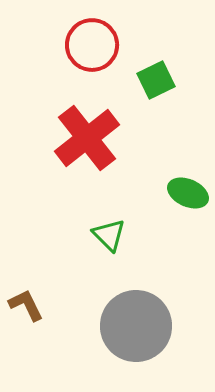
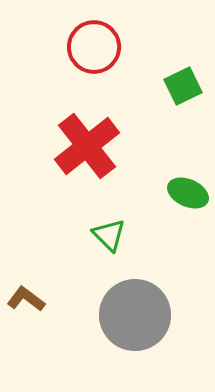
red circle: moved 2 px right, 2 px down
green square: moved 27 px right, 6 px down
red cross: moved 8 px down
brown L-shape: moved 6 px up; rotated 27 degrees counterclockwise
gray circle: moved 1 px left, 11 px up
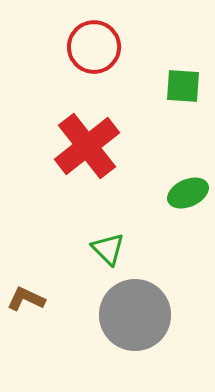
green square: rotated 30 degrees clockwise
green ellipse: rotated 48 degrees counterclockwise
green triangle: moved 1 px left, 14 px down
brown L-shape: rotated 12 degrees counterclockwise
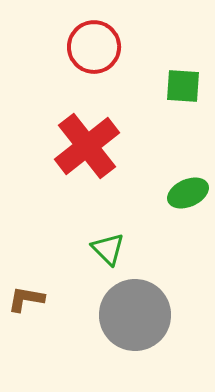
brown L-shape: rotated 15 degrees counterclockwise
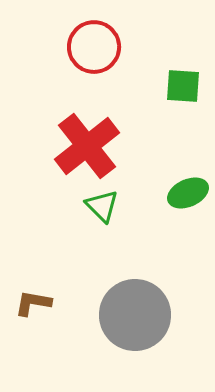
green triangle: moved 6 px left, 43 px up
brown L-shape: moved 7 px right, 4 px down
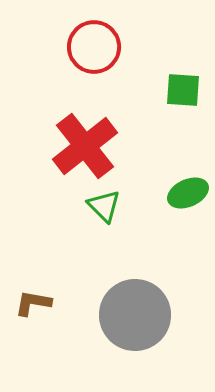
green square: moved 4 px down
red cross: moved 2 px left
green triangle: moved 2 px right
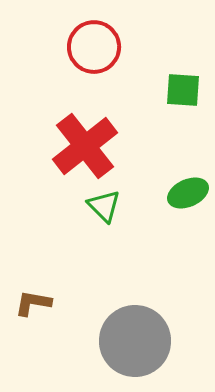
gray circle: moved 26 px down
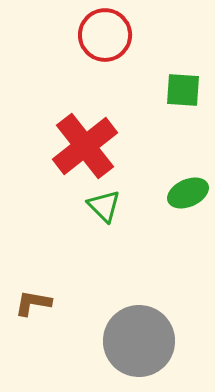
red circle: moved 11 px right, 12 px up
gray circle: moved 4 px right
